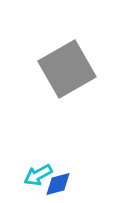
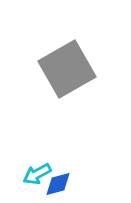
cyan arrow: moved 1 px left, 1 px up
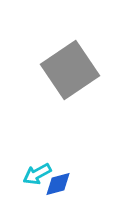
gray square: moved 3 px right, 1 px down; rotated 4 degrees counterclockwise
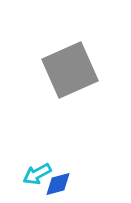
gray square: rotated 10 degrees clockwise
